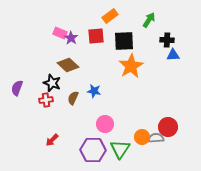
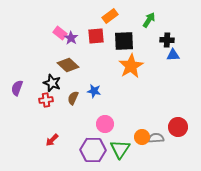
pink rectangle: rotated 16 degrees clockwise
red circle: moved 10 px right
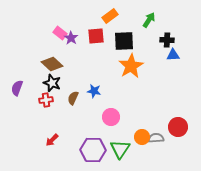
brown diamond: moved 16 px left, 1 px up
pink circle: moved 6 px right, 7 px up
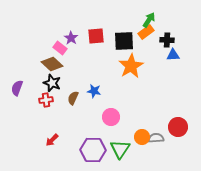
orange rectangle: moved 36 px right, 16 px down
pink rectangle: moved 15 px down
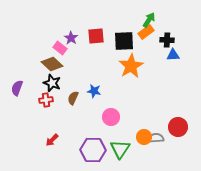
orange circle: moved 2 px right
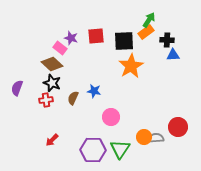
purple star: rotated 16 degrees counterclockwise
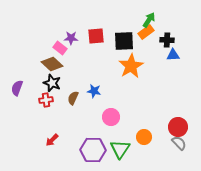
purple star: rotated 16 degrees counterclockwise
gray semicircle: moved 23 px right, 5 px down; rotated 49 degrees clockwise
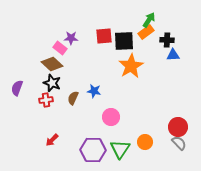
red square: moved 8 px right
orange circle: moved 1 px right, 5 px down
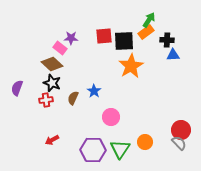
blue star: rotated 24 degrees clockwise
red circle: moved 3 px right, 3 px down
red arrow: rotated 16 degrees clockwise
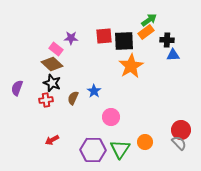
green arrow: rotated 21 degrees clockwise
pink rectangle: moved 4 px left, 1 px down
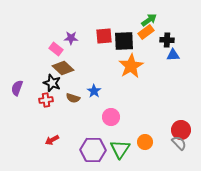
brown diamond: moved 11 px right, 4 px down
brown semicircle: rotated 96 degrees counterclockwise
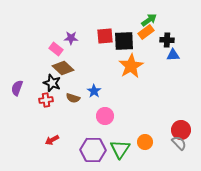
red square: moved 1 px right
pink circle: moved 6 px left, 1 px up
